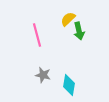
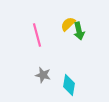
yellow semicircle: moved 5 px down
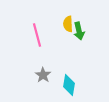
yellow semicircle: rotated 49 degrees counterclockwise
gray star: rotated 21 degrees clockwise
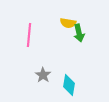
yellow semicircle: moved 1 px up; rotated 77 degrees counterclockwise
green arrow: moved 2 px down
pink line: moved 8 px left; rotated 20 degrees clockwise
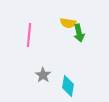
cyan diamond: moved 1 px left, 1 px down
